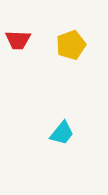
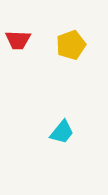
cyan trapezoid: moved 1 px up
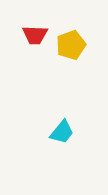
red trapezoid: moved 17 px right, 5 px up
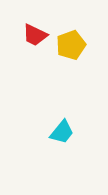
red trapezoid: rotated 24 degrees clockwise
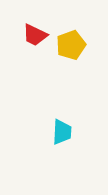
cyan trapezoid: rotated 36 degrees counterclockwise
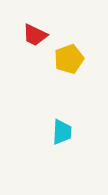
yellow pentagon: moved 2 px left, 14 px down
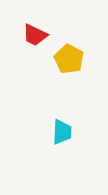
yellow pentagon: rotated 24 degrees counterclockwise
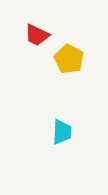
red trapezoid: moved 2 px right
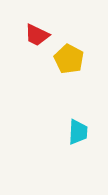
cyan trapezoid: moved 16 px right
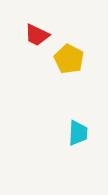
cyan trapezoid: moved 1 px down
